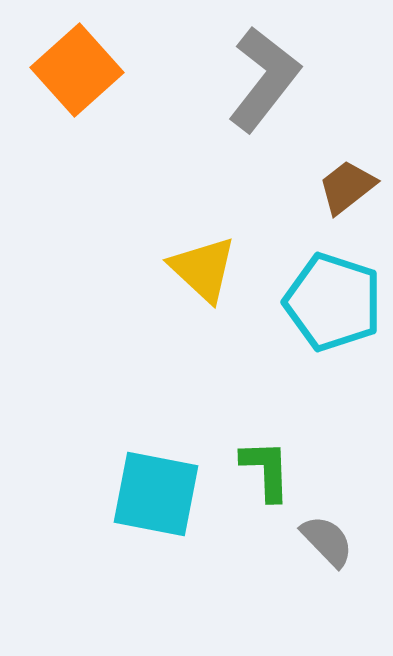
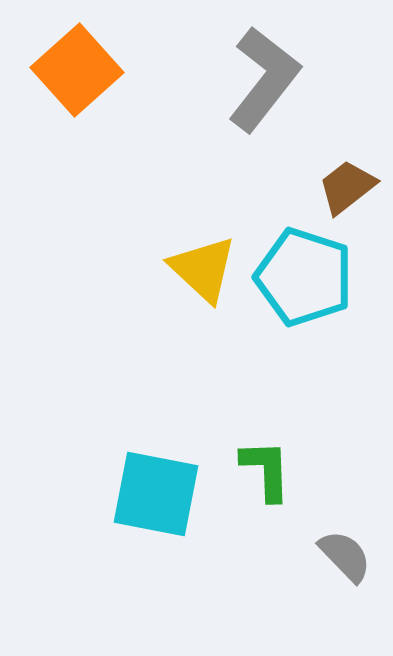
cyan pentagon: moved 29 px left, 25 px up
gray semicircle: moved 18 px right, 15 px down
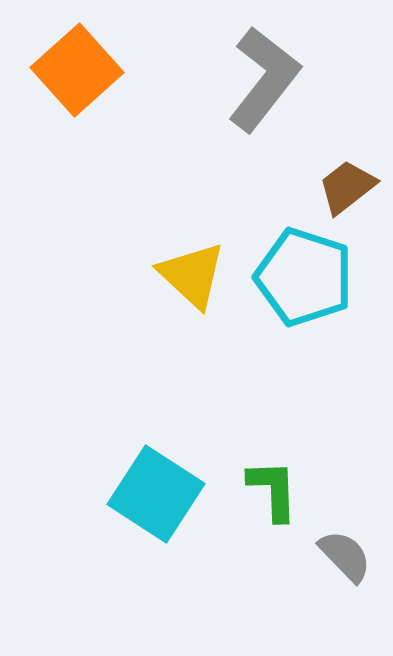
yellow triangle: moved 11 px left, 6 px down
green L-shape: moved 7 px right, 20 px down
cyan square: rotated 22 degrees clockwise
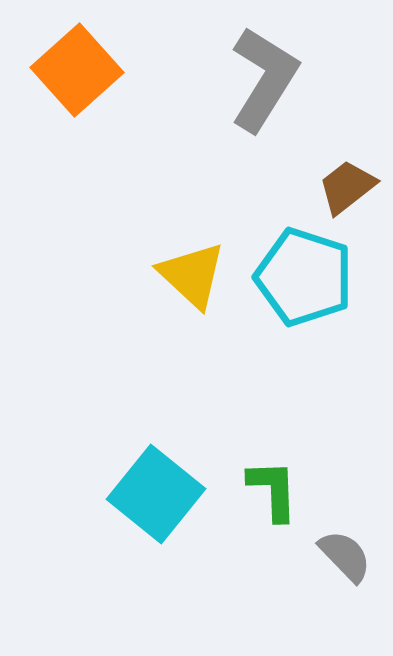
gray L-shape: rotated 6 degrees counterclockwise
cyan square: rotated 6 degrees clockwise
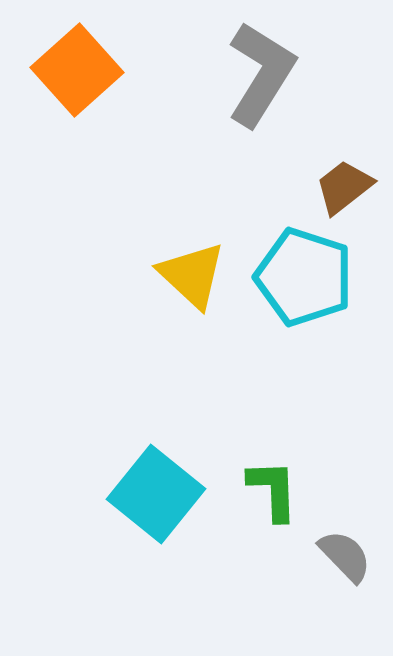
gray L-shape: moved 3 px left, 5 px up
brown trapezoid: moved 3 px left
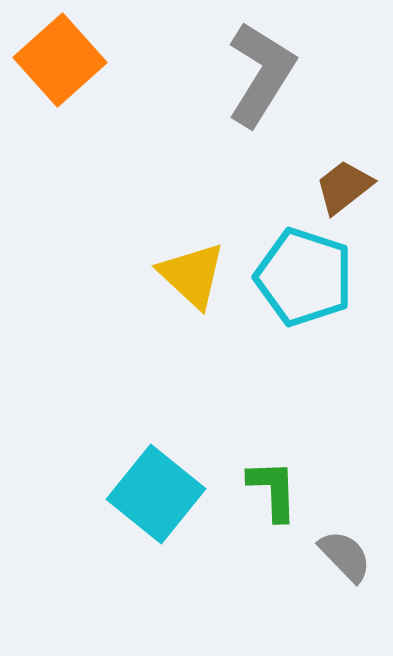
orange square: moved 17 px left, 10 px up
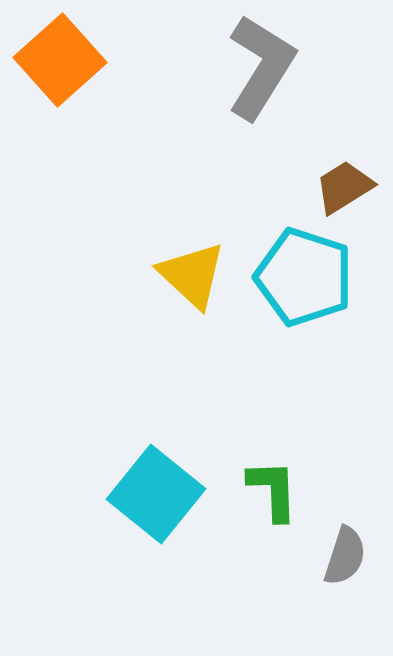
gray L-shape: moved 7 px up
brown trapezoid: rotated 6 degrees clockwise
gray semicircle: rotated 62 degrees clockwise
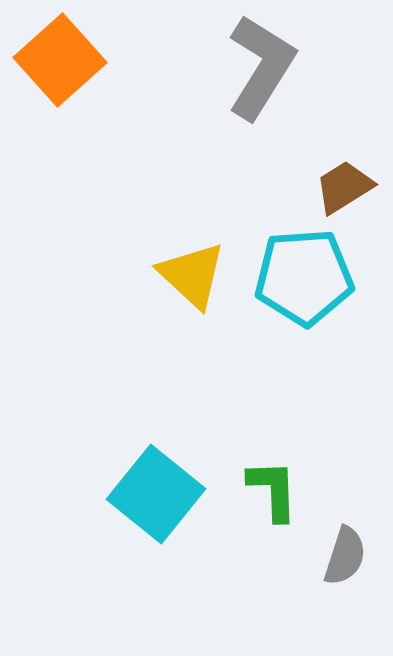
cyan pentagon: rotated 22 degrees counterclockwise
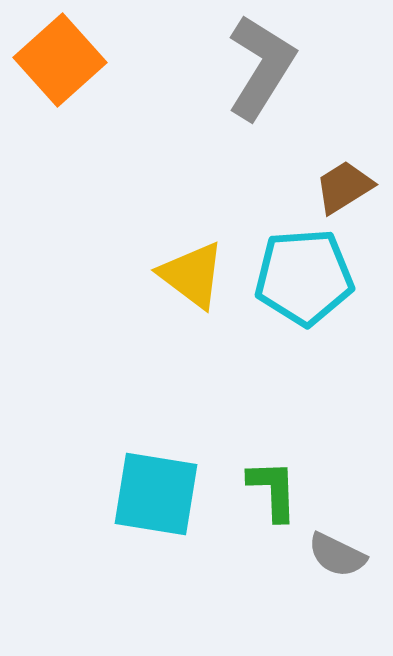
yellow triangle: rotated 6 degrees counterclockwise
cyan square: rotated 30 degrees counterclockwise
gray semicircle: moved 8 px left, 1 px up; rotated 98 degrees clockwise
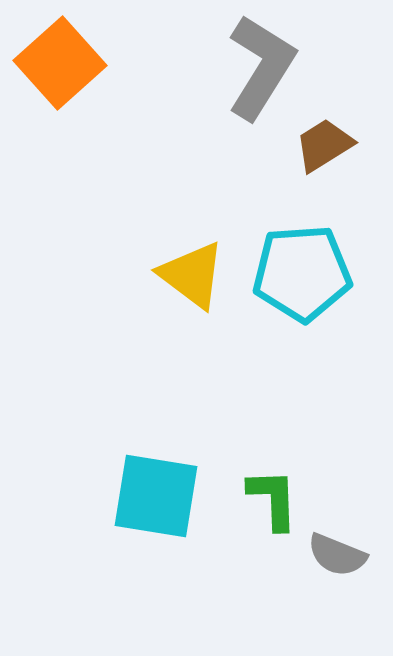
orange square: moved 3 px down
brown trapezoid: moved 20 px left, 42 px up
cyan pentagon: moved 2 px left, 4 px up
green L-shape: moved 9 px down
cyan square: moved 2 px down
gray semicircle: rotated 4 degrees counterclockwise
